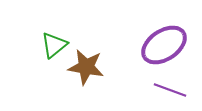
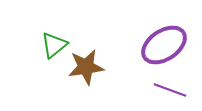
brown star: rotated 18 degrees counterclockwise
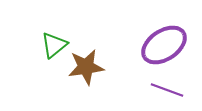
purple line: moved 3 px left
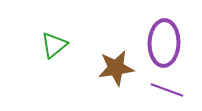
purple ellipse: moved 2 px up; rotated 54 degrees counterclockwise
brown star: moved 30 px right, 1 px down
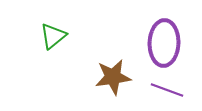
green triangle: moved 1 px left, 9 px up
brown star: moved 3 px left, 9 px down
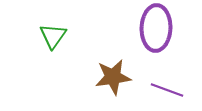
green triangle: rotated 16 degrees counterclockwise
purple ellipse: moved 8 px left, 15 px up
